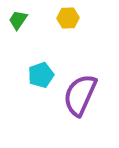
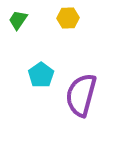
cyan pentagon: rotated 15 degrees counterclockwise
purple semicircle: moved 1 px right; rotated 9 degrees counterclockwise
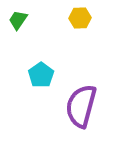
yellow hexagon: moved 12 px right
purple semicircle: moved 11 px down
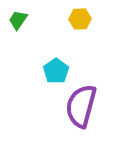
yellow hexagon: moved 1 px down
cyan pentagon: moved 15 px right, 4 px up
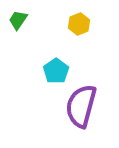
yellow hexagon: moved 1 px left, 5 px down; rotated 20 degrees counterclockwise
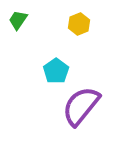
purple semicircle: rotated 24 degrees clockwise
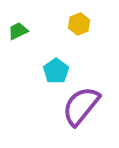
green trapezoid: moved 11 px down; rotated 30 degrees clockwise
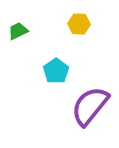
yellow hexagon: rotated 25 degrees clockwise
purple semicircle: moved 9 px right
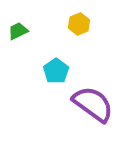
yellow hexagon: rotated 25 degrees counterclockwise
purple semicircle: moved 3 px right, 2 px up; rotated 87 degrees clockwise
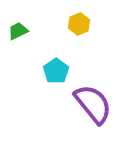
purple semicircle: rotated 15 degrees clockwise
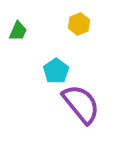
green trapezoid: rotated 140 degrees clockwise
purple semicircle: moved 12 px left
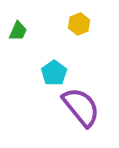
cyan pentagon: moved 2 px left, 2 px down
purple semicircle: moved 3 px down
